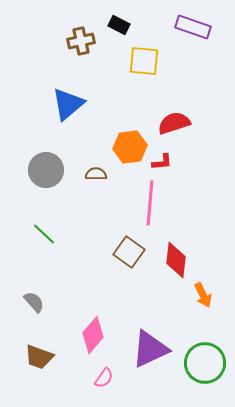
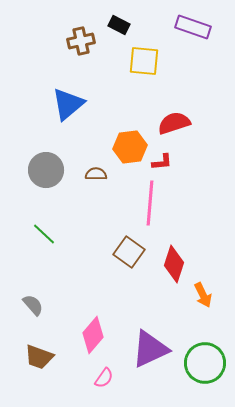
red diamond: moved 2 px left, 4 px down; rotated 12 degrees clockwise
gray semicircle: moved 1 px left, 3 px down
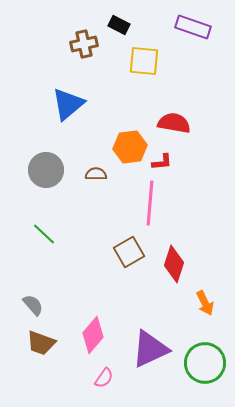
brown cross: moved 3 px right, 3 px down
red semicircle: rotated 28 degrees clockwise
brown square: rotated 24 degrees clockwise
orange arrow: moved 2 px right, 8 px down
brown trapezoid: moved 2 px right, 14 px up
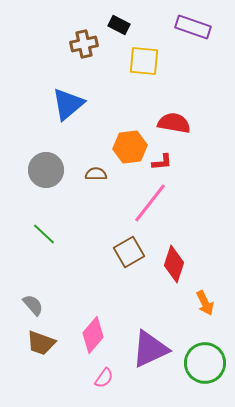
pink line: rotated 33 degrees clockwise
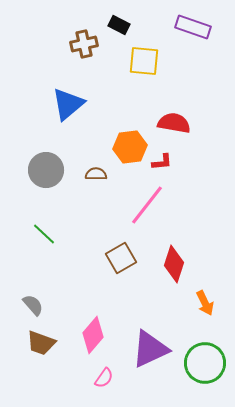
pink line: moved 3 px left, 2 px down
brown square: moved 8 px left, 6 px down
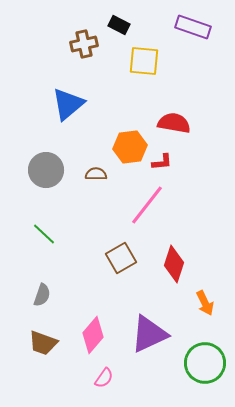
gray semicircle: moved 9 px right, 10 px up; rotated 60 degrees clockwise
brown trapezoid: moved 2 px right
purple triangle: moved 1 px left, 15 px up
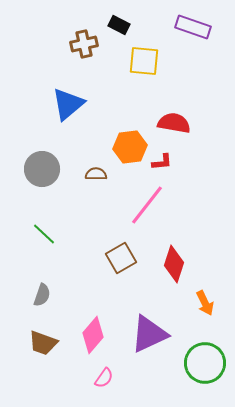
gray circle: moved 4 px left, 1 px up
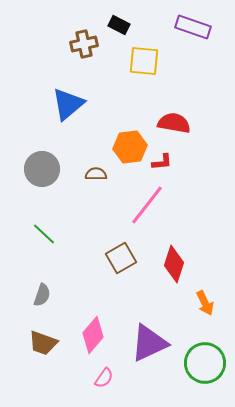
purple triangle: moved 9 px down
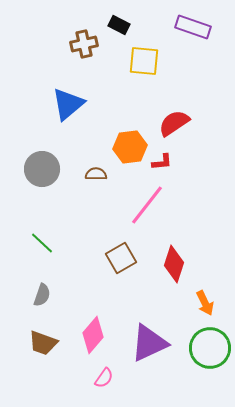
red semicircle: rotated 44 degrees counterclockwise
green line: moved 2 px left, 9 px down
green circle: moved 5 px right, 15 px up
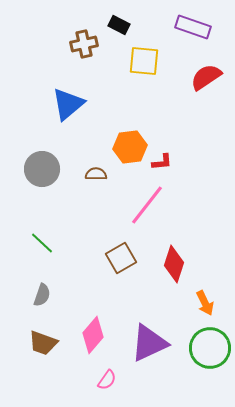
red semicircle: moved 32 px right, 46 px up
pink semicircle: moved 3 px right, 2 px down
